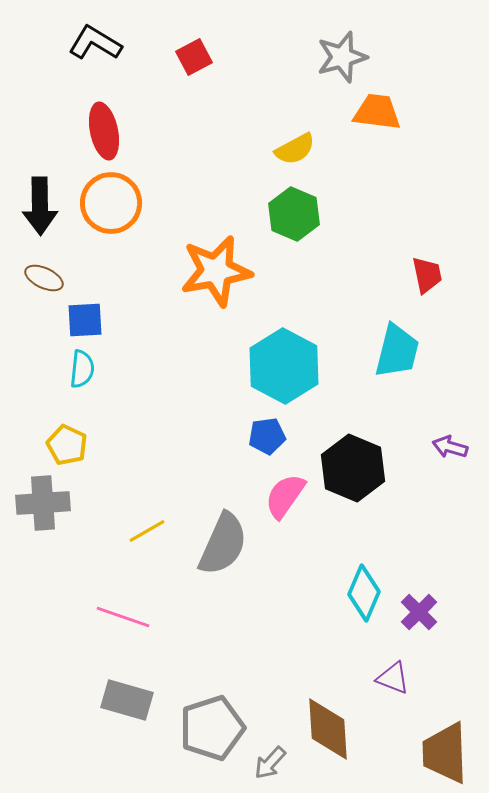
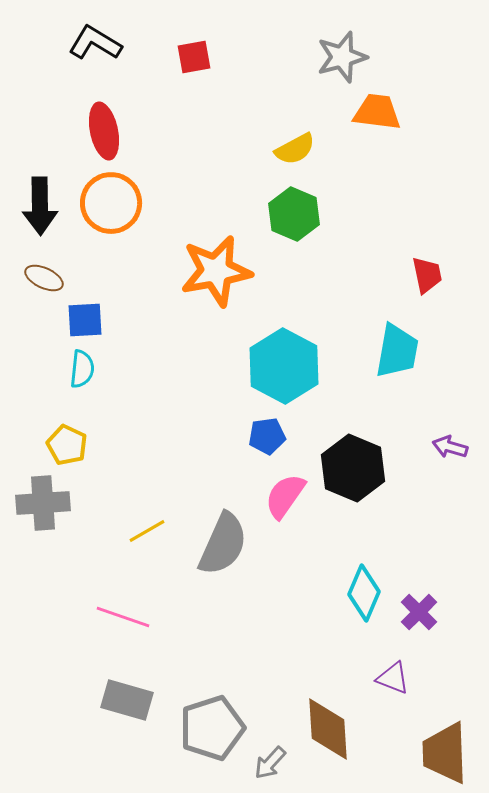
red square: rotated 18 degrees clockwise
cyan trapezoid: rotated 4 degrees counterclockwise
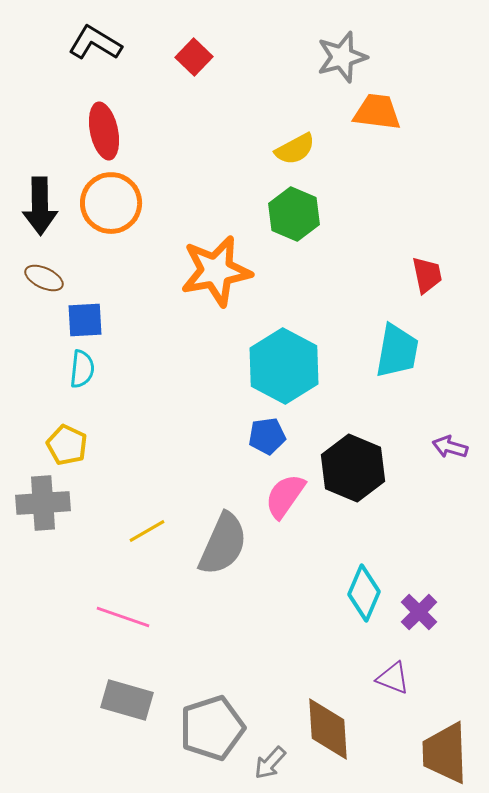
red square: rotated 36 degrees counterclockwise
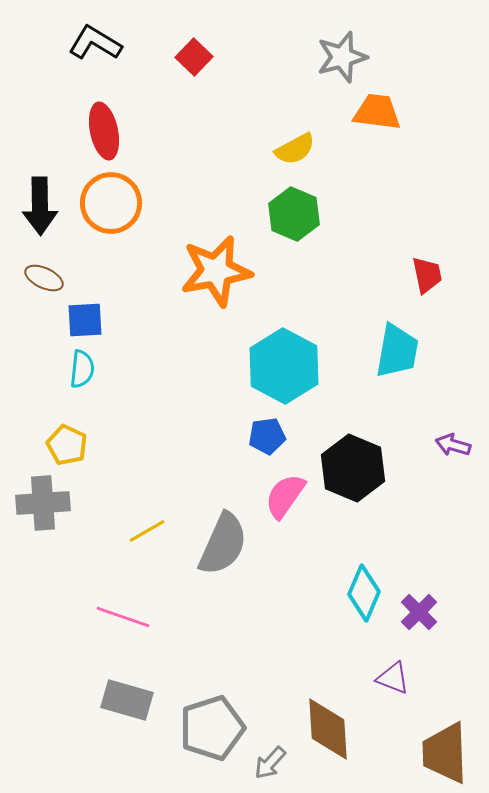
purple arrow: moved 3 px right, 2 px up
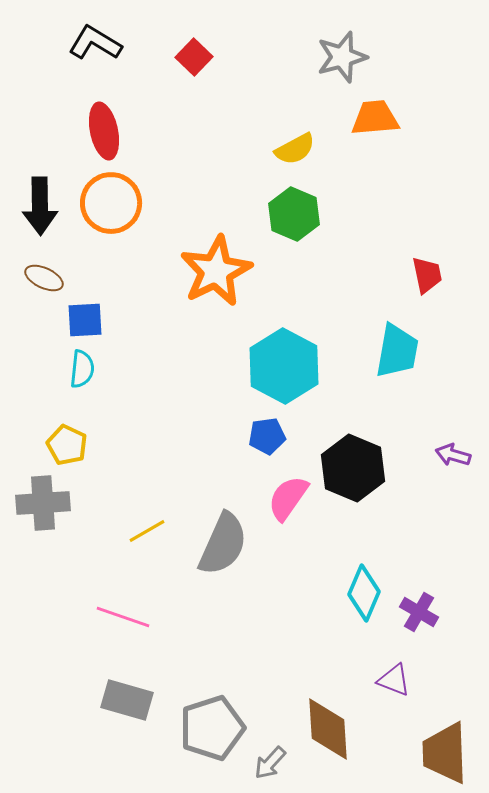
orange trapezoid: moved 2 px left, 6 px down; rotated 12 degrees counterclockwise
orange star: rotated 16 degrees counterclockwise
purple arrow: moved 10 px down
pink semicircle: moved 3 px right, 2 px down
purple cross: rotated 15 degrees counterclockwise
purple triangle: moved 1 px right, 2 px down
